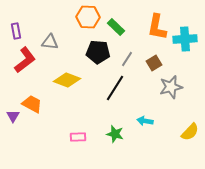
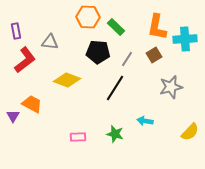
brown square: moved 8 px up
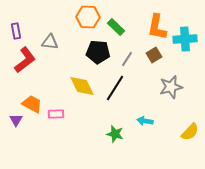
yellow diamond: moved 15 px right, 6 px down; rotated 44 degrees clockwise
purple triangle: moved 3 px right, 4 px down
pink rectangle: moved 22 px left, 23 px up
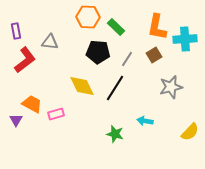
pink rectangle: rotated 14 degrees counterclockwise
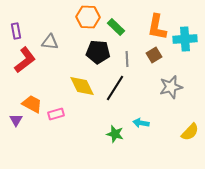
gray line: rotated 35 degrees counterclockwise
cyan arrow: moved 4 px left, 2 px down
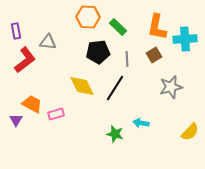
green rectangle: moved 2 px right
gray triangle: moved 2 px left
black pentagon: rotated 10 degrees counterclockwise
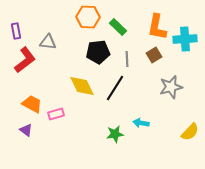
purple triangle: moved 10 px right, 10 px down; rotated 24 degrees counterclockwise
green star: rotated 24 degrees counterclockwise
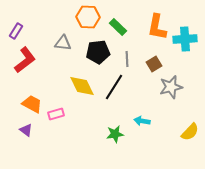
purple rectangle: rotated 42 degrees clockwise
gray triangle: moved 15 px right, 1 px down
brown square: moved 9 px down
black line: moved 1 px left, 1 px up
cyan arrow: moved 1 px right, 2 px up
